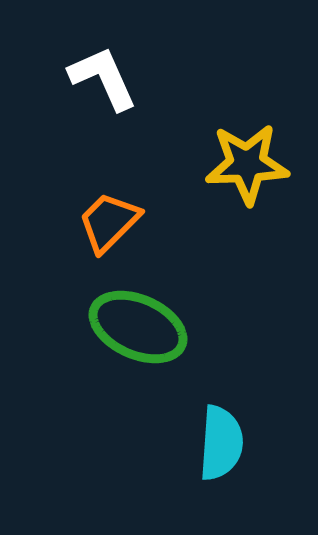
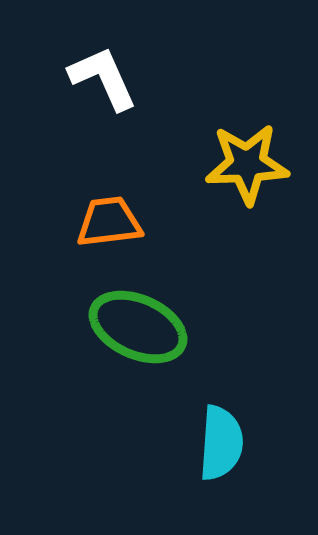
orange trapezoid: rotated 38 degrees clockwise
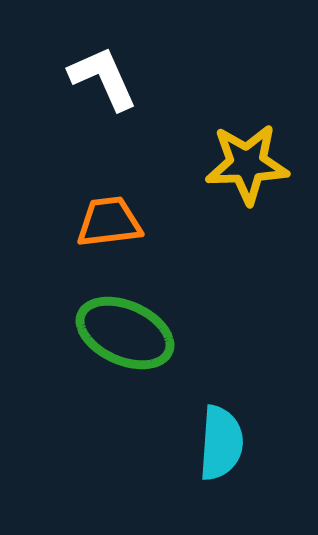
green ellipse: moved 13 px left, 6 px down
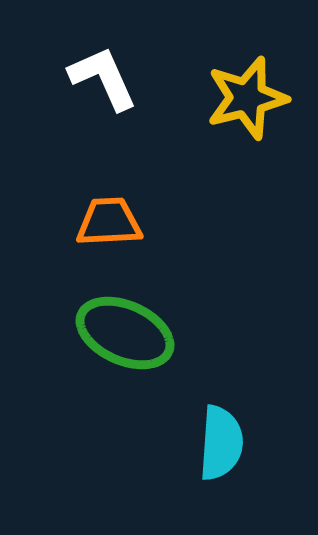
yellow star: moved 66 px up; rotated 12 degrees counterclockwise
orange trapezoid: rotated 4 degrees clockwise
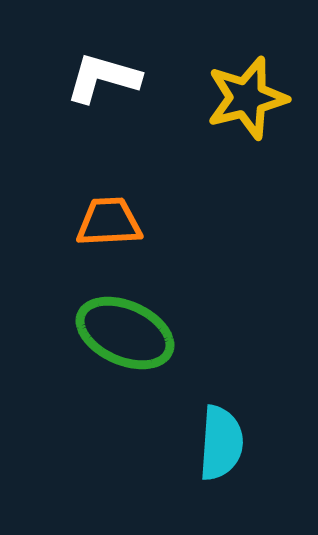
white L-shape: rotated 50 degrees counterclockwise
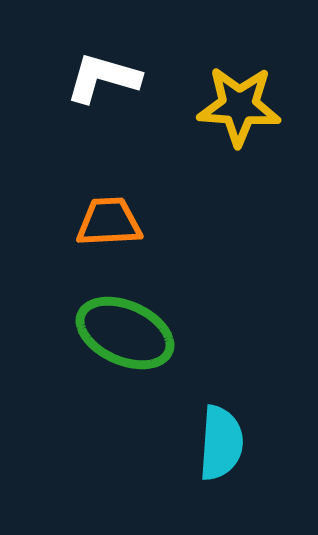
yellow star: moved 8 px left, 8 px down; rotated 18 degrees clockwise
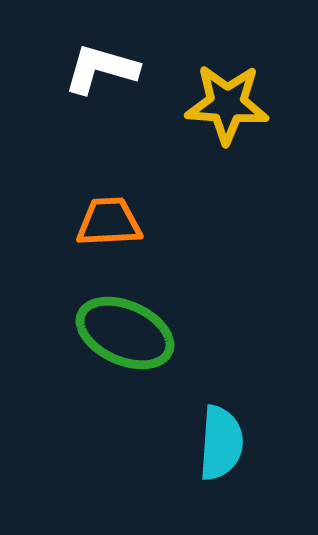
white L-shape: moved 2 px left, 9 px up
yellow star: moved 12 px left, 2 px up
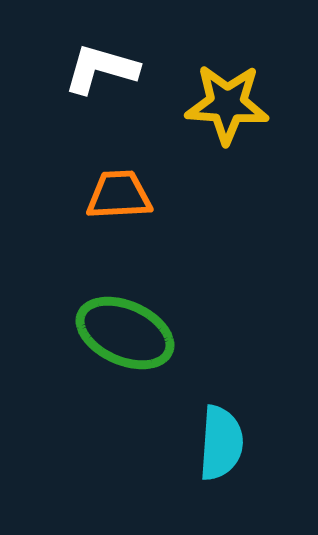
orange trapezoid: moved 10 px right, 27 px up
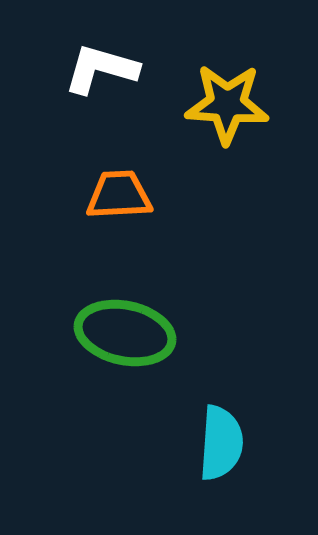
green ellipse: rotated 12 degrees counterclockwise
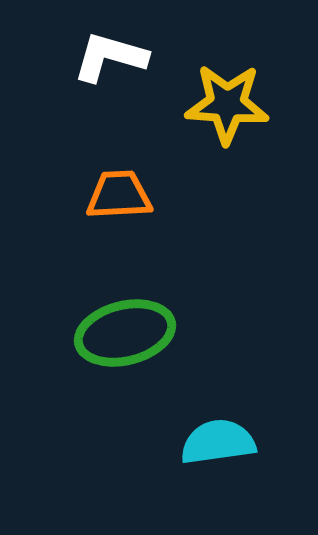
white L-shape: moved 9 px right, 12 px up
green ellipse: rotated 26 degrees counterclockwise
cyan semicircle: moved 3 px left, 1 px up; rotated 102 degrees counterclockwise
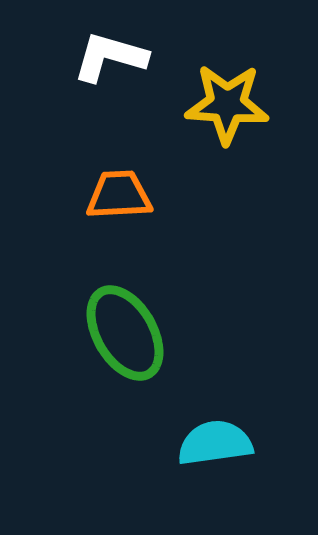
green ellipse: rotated 74 degrees clockwise
cyan semicircle: moved 3 px left, 1 px down
